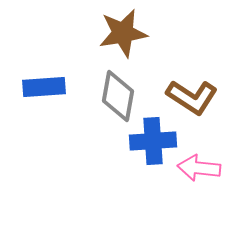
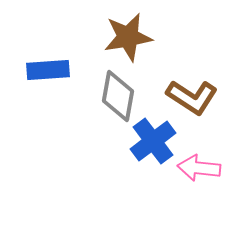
brown star: moved 5 px right, 4 px down
blue rectangle: moved 4 px right, 17 px up
blue cross: rotated 33 degrees counterclockwise
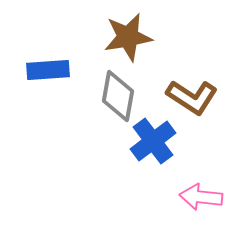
pink arrow: moved 2 px right, 29 px down
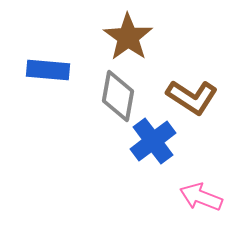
brown star: rotated 27 degrees counterclockwise
blue rectangle: rotated 9 degrees clockwise
pink arrow: rotated 15 degrees clockwise
